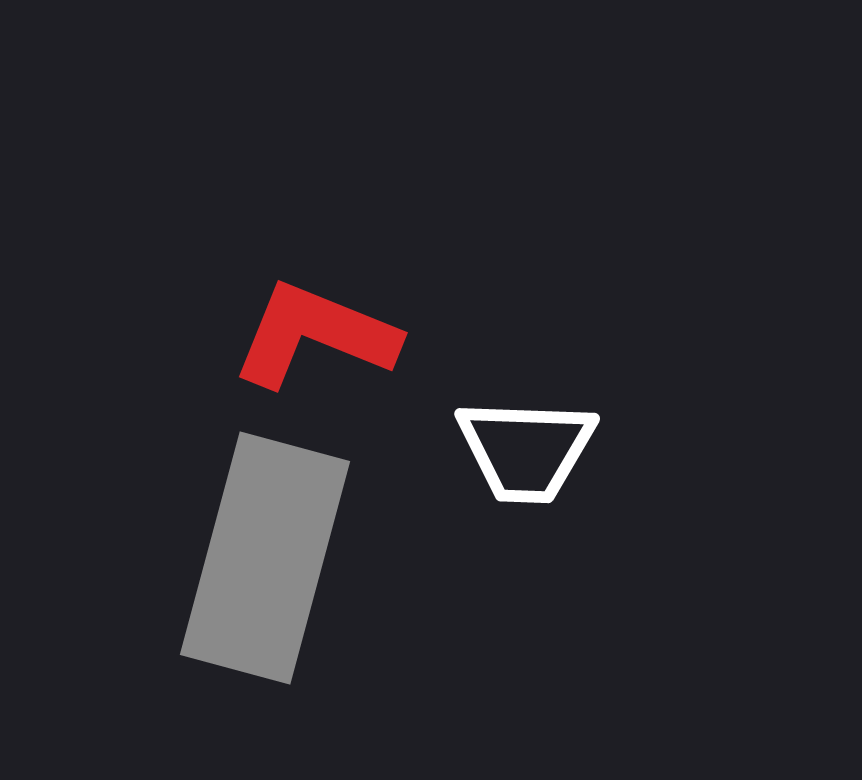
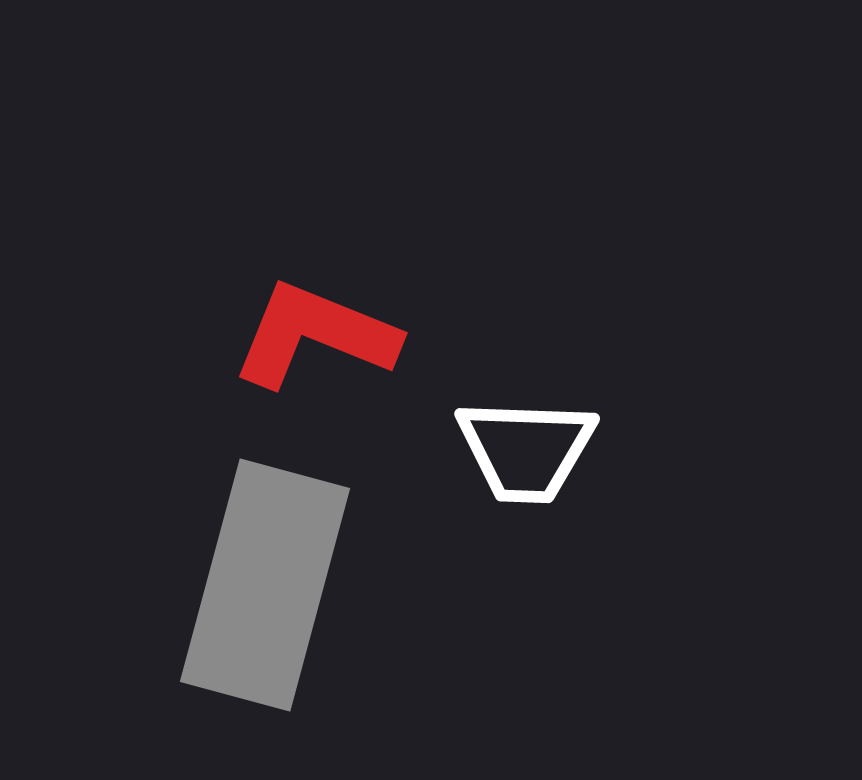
gray rectangle: moved 27 px down
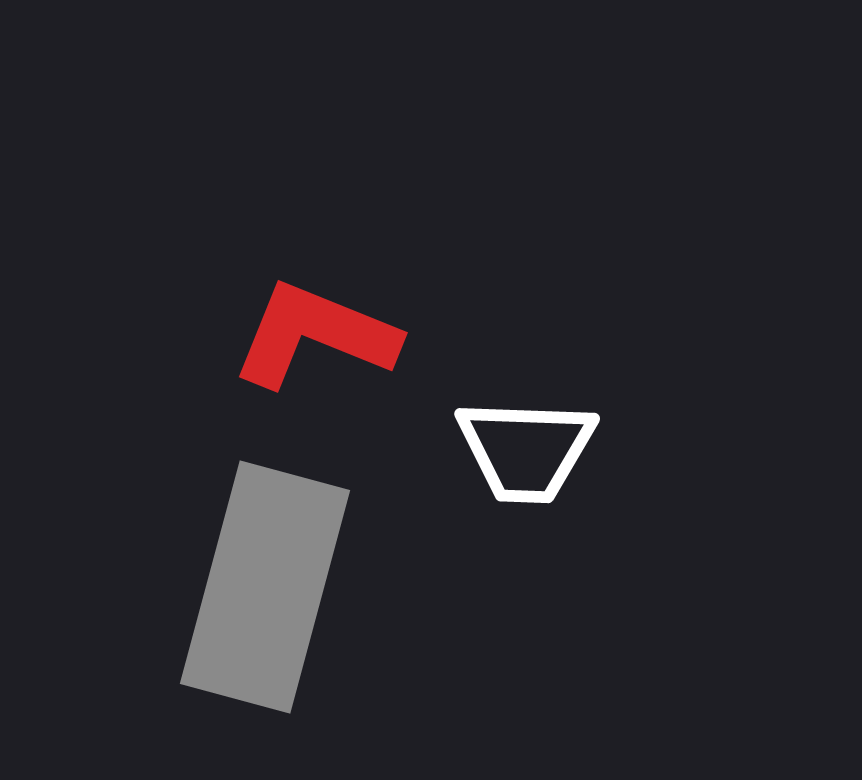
gray rectangle: moved 2 px down
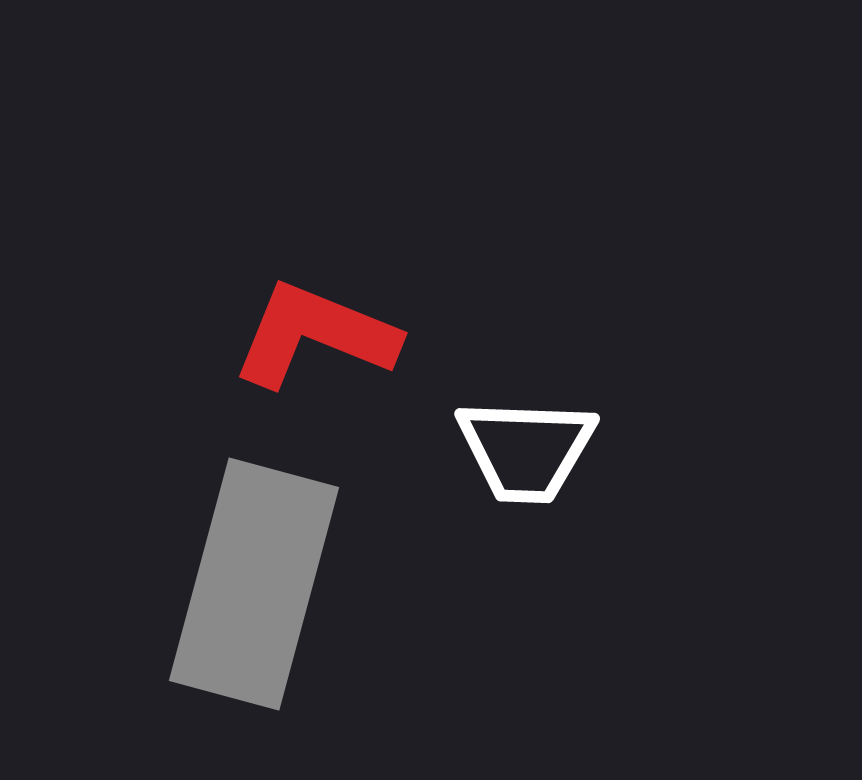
gray rectangle: moved 11 px left, 3 px up
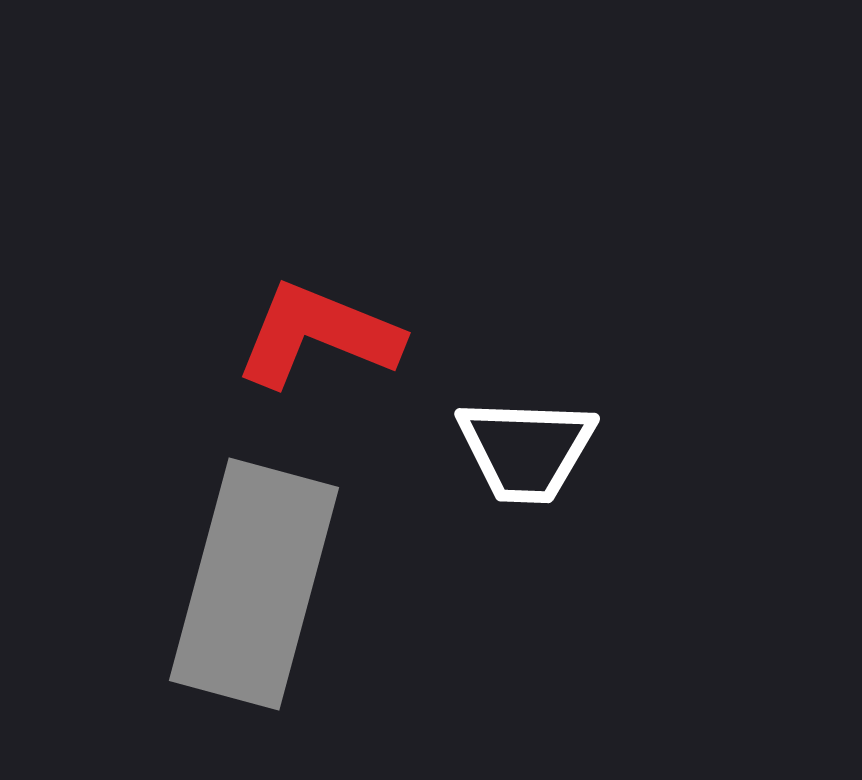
red L-shape: moved 3 px right
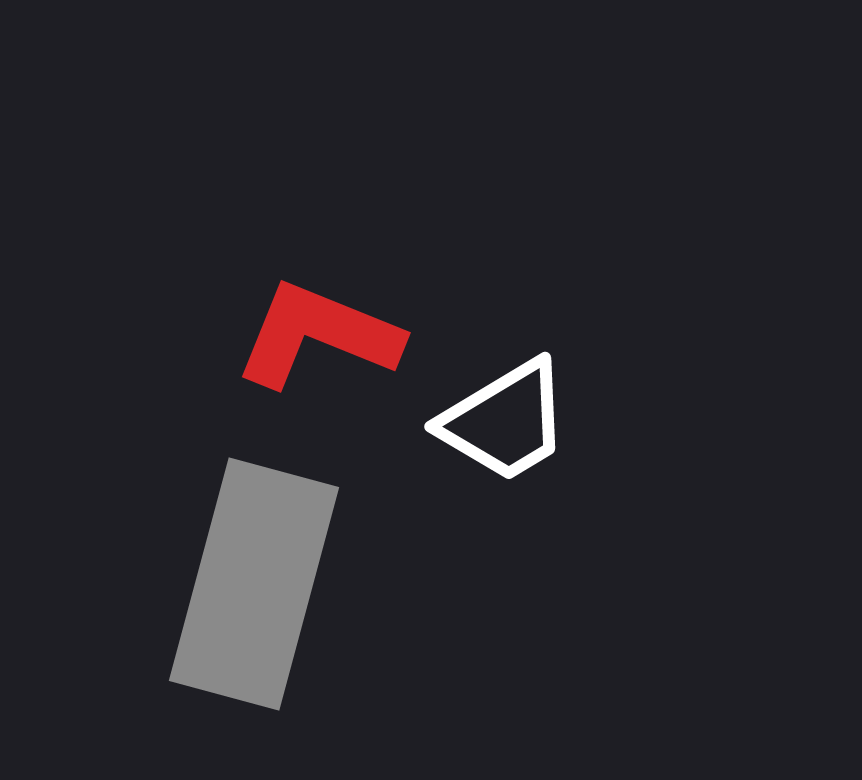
white trapezoid: moved 21 px left, 29 px up; rotated 33 degrees counterclockwise
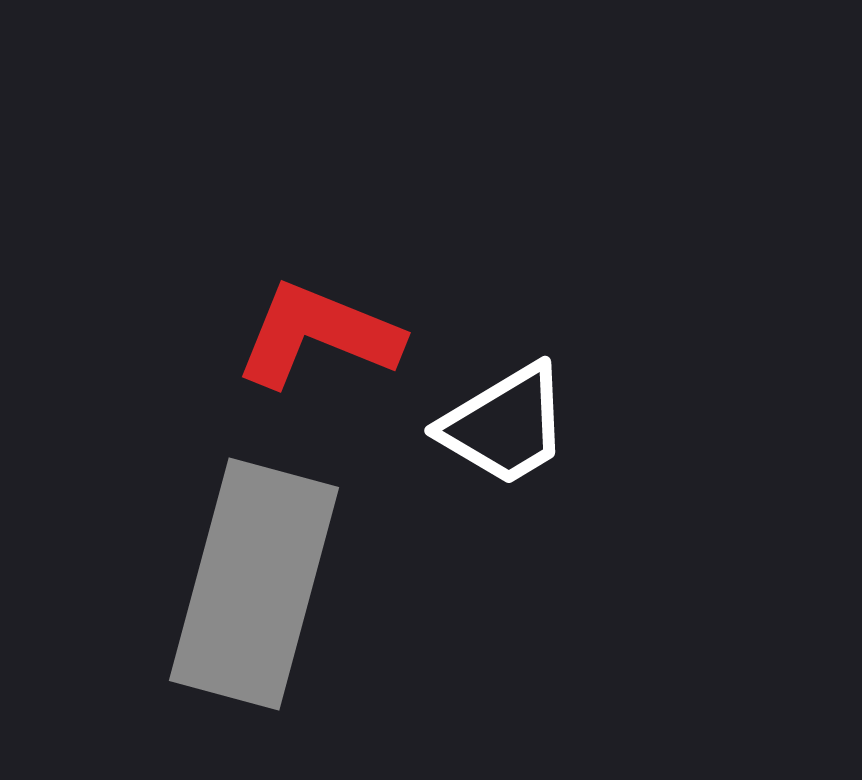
white trapezoid: moved 4 px down
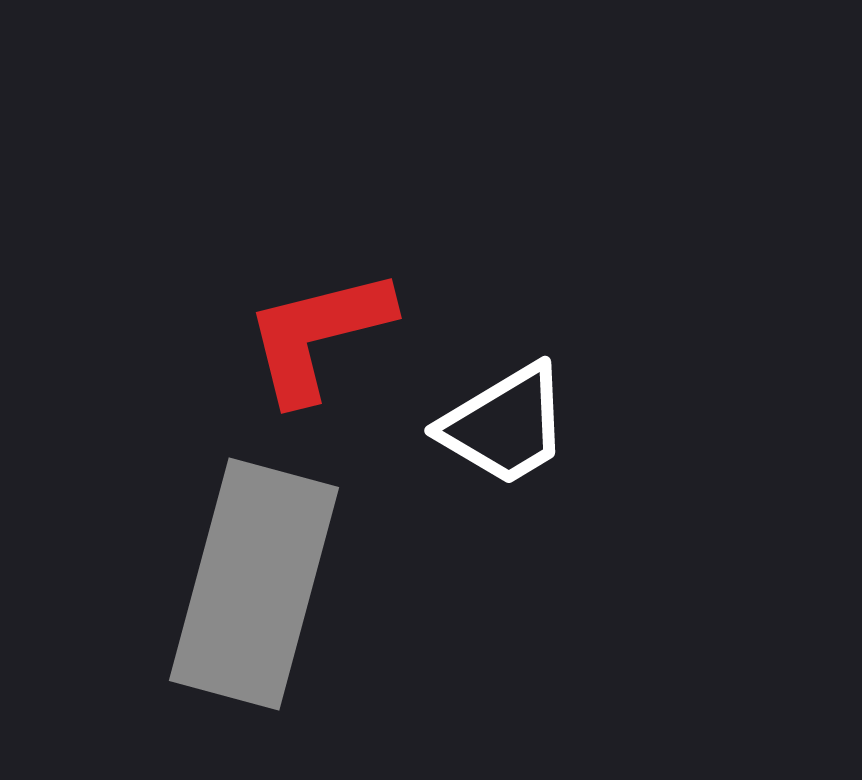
red L-shape: rotated 36 degrees counterclockwise
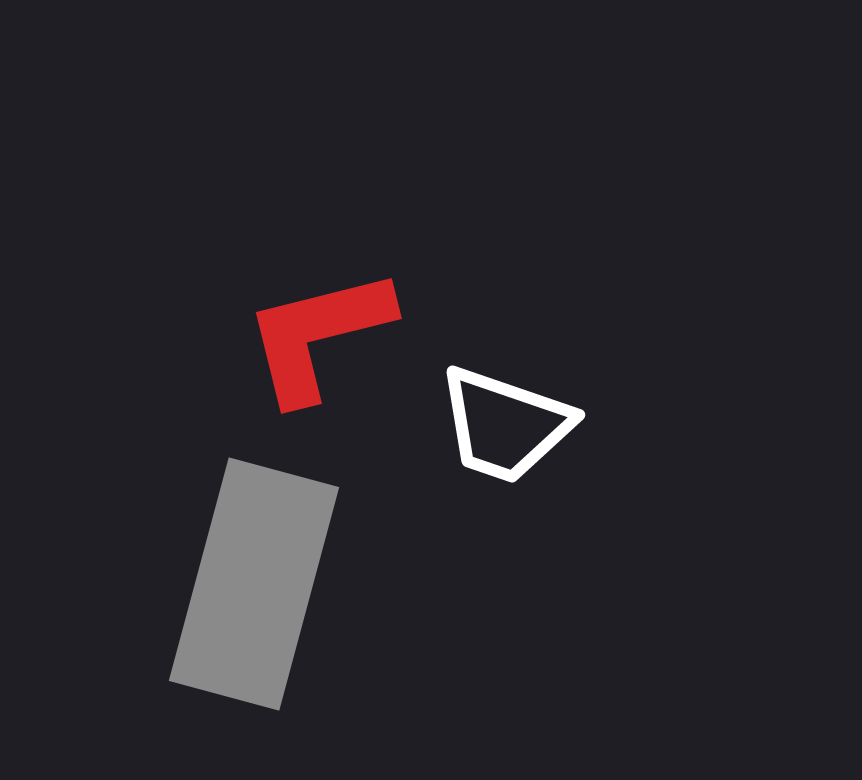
white trapezoid: rotated 50 degrees clockwise
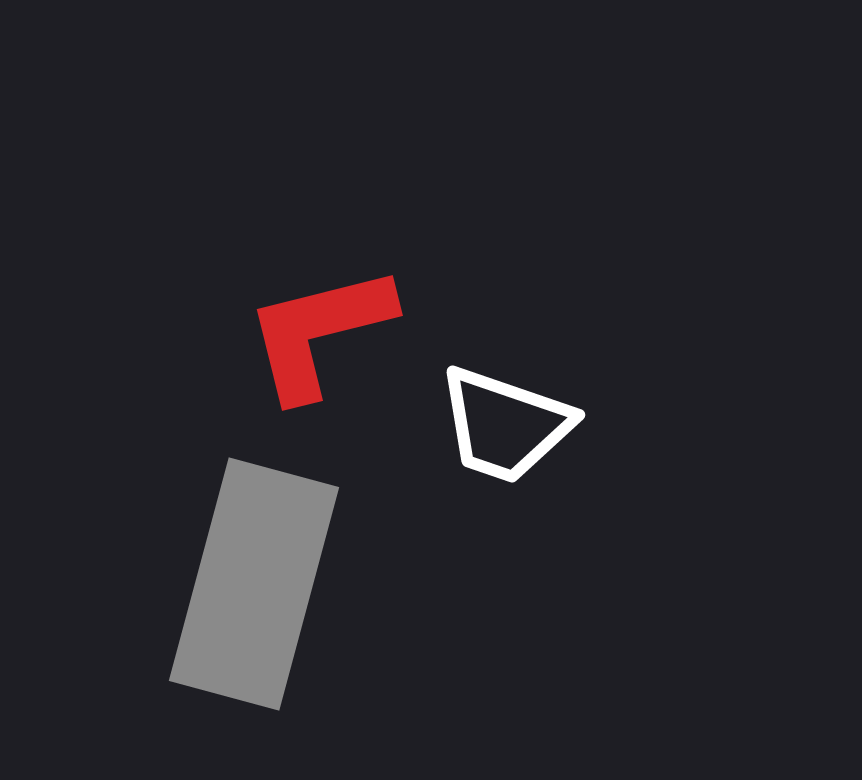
red L-shape: moved 1 px right, 3 px up
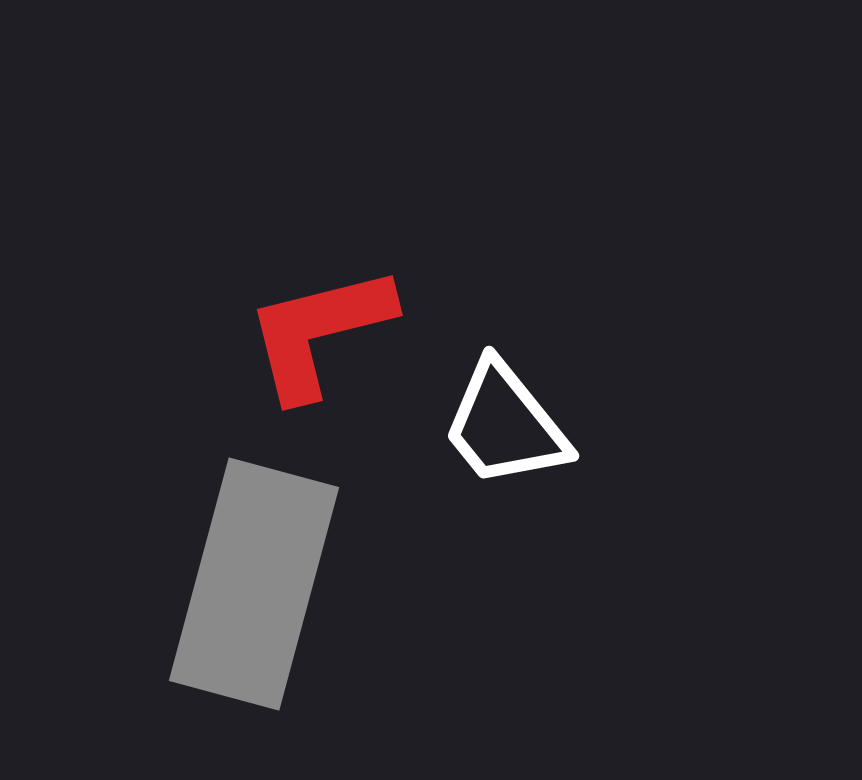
white trapezoid: rotated 32 degrees clockwise
